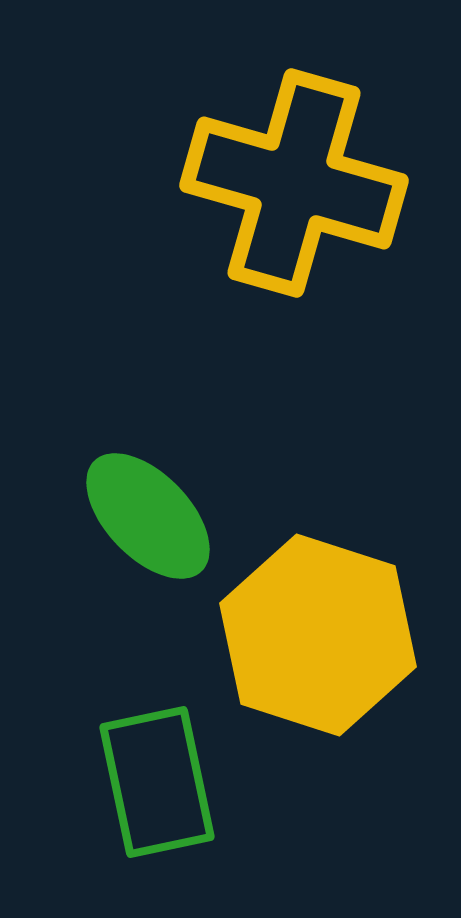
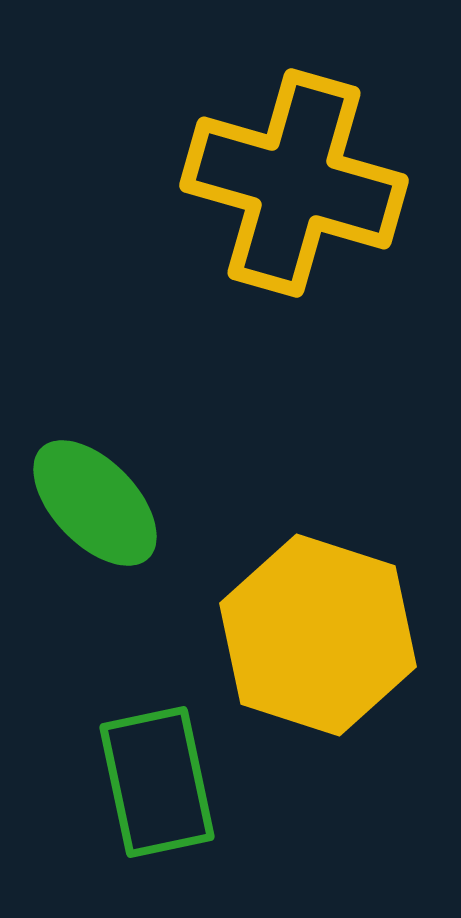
green ellipse: moved 53 px left, 13 px up
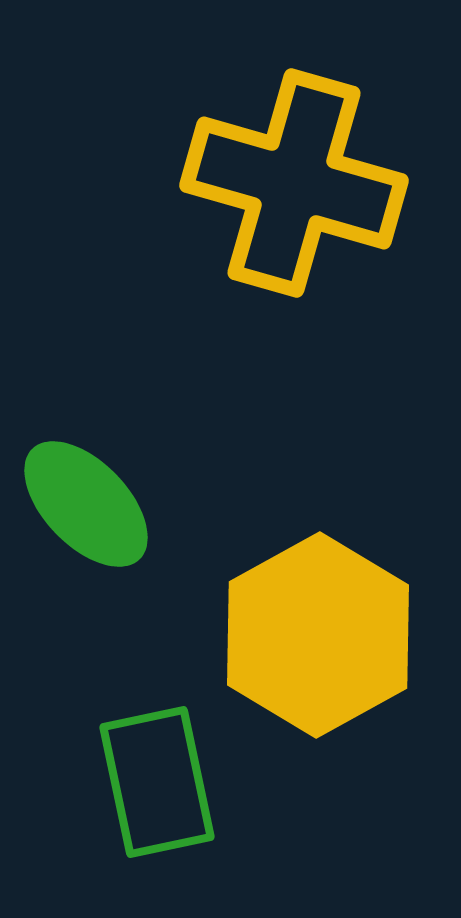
green ellipse: moved 9 px left, 1 px down
yellow hexagon: rotated 13 degrees clockwise
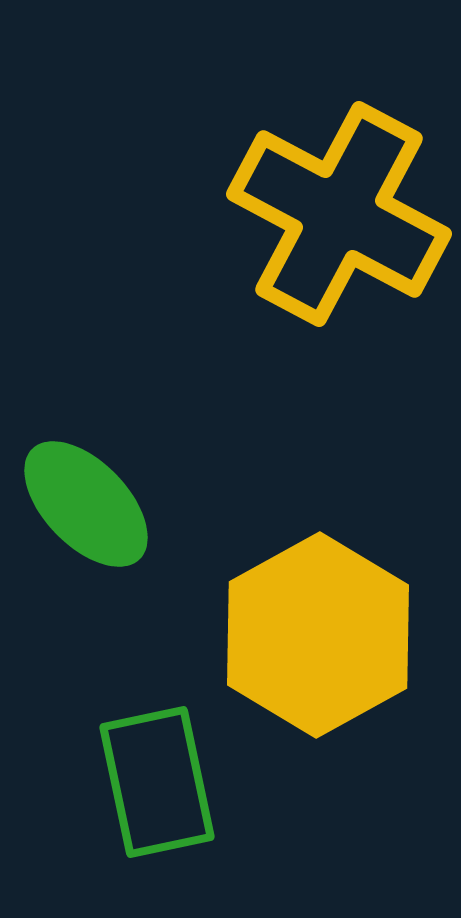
yellow cross: moved 45 px right, 31 px down; rotated 12 degrees clockwise
